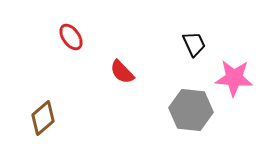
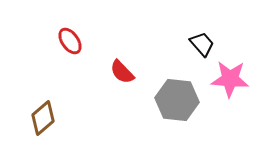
red ellipse: moved 1 px left, 4 px down
black trapezoid: moved 8 px right; rotated 16 degrees counterclockwise
pink star: moved 4 px left, 1 px down
gray hexagon: moved 14 px left, 10 px up
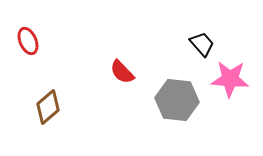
red ellipse: moved 42 px left; rotated 12 degrees clockwise
brown diamond: moved 5 px right, 11 px up
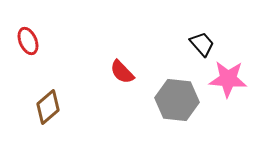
pink star: moved 2 px left
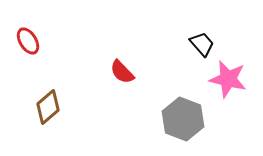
red ellipse: rotated 8 degrees counterclockwise
pink star: rotated 9 degrees clockwise
gray hexagon: moved 6 px right, 19 px down; rotated 15 degrees clockwise
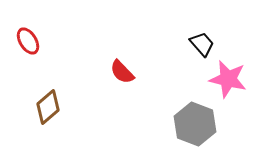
gray hexagon: moved 12 px right, 5 px down
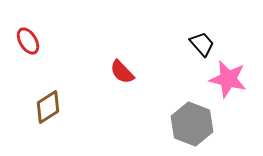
brown diamond: rotated 8 degrees clockwise
gray hexagon: moved 3 px left
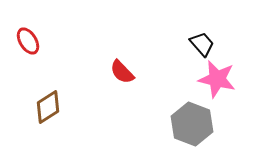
pink star: moved 11 px left
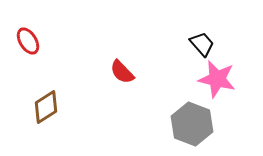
brown diamond: moved 2 px left
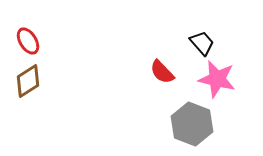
black trapezoid: moved 1 px up
red semicircle: moved 40 px right
brown diamond: moved 18 px left, 26 px up
